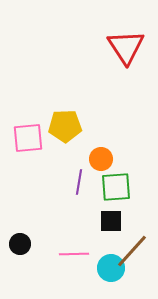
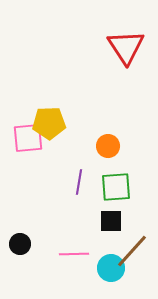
yellow pentagon: moved 16 px left, 3 px up
orange circle: moved 7 px right, 13 px up
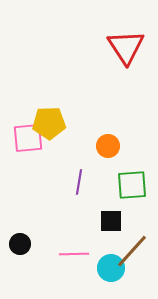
green square: moved 16 px right, 2 px up
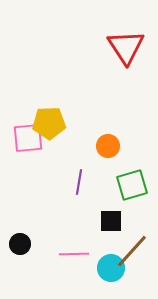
green square: rotated 12 degrees counterclockwise
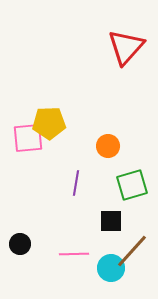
red triangle: rotated 15 degrees clockwise
purple line: moved 3 px left, 1 px down
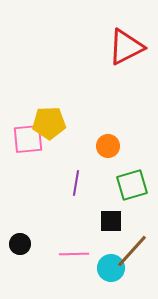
red triangle: rotated 21 degrees clockwise
pink square: moved 1 px down
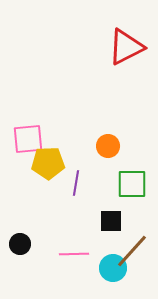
yellow pentagon: moved 1 px left, 40 px down
green square: moved 1 px up; rotated 16 degrees clockwise
cyan circle: moved 2 px right
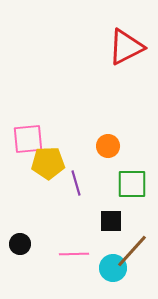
purple line: rotated 25 degrees counterclockwise
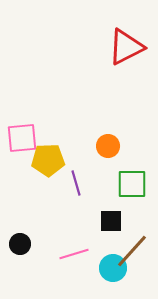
pink square: moved 6 px left, 1 px up
yellow pentagon: moved 3 px up
pink line: rotated 16 degrees counterclockwise
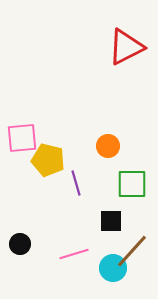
yellow pentagon: rotated 16 degrees clockwise
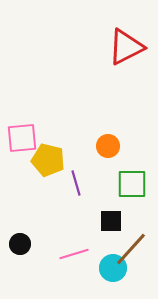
brown line: moved 1 px left, 2 px up
